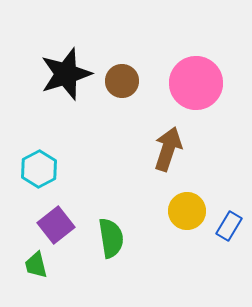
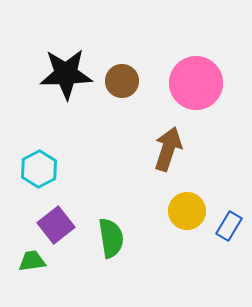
black star: rotated 16 degrees clockwise
green trapezoid: moved 4 px left, 4 px up; rotated 96 degrees clockwise
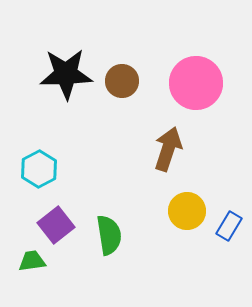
green semicircle: moved 2 px left, 3 px up
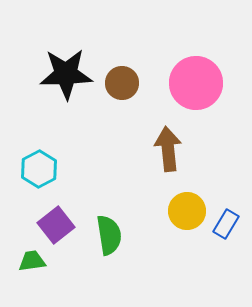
brown circle: moved 2 px down
brown arrow: rotated 24 degrees counterclockwise
blue rectangle: moved 3 px left, 2 px up
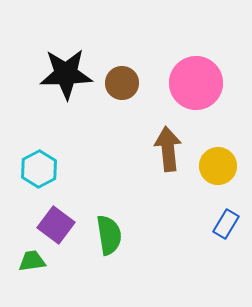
yellow circle: moved 31 px right, 45 px up
purple square: rotated 15 degrees counterclockwise
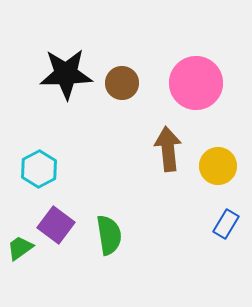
green trapezoid: moved 12 px left, 13 px up; rotated 28 degrees counterclockwise
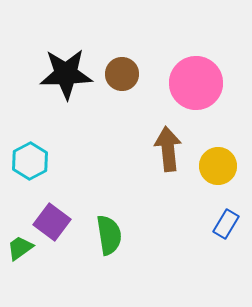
brown circle: moved 9 px up
cyan hexagon: moved 9 px left, 8 px up
purple square: moved 4 px left, 3 px up
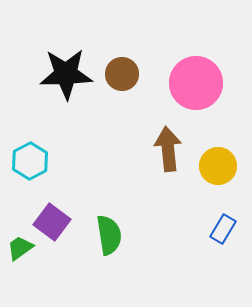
blue rectangle: moved 3 px left, 5 px down
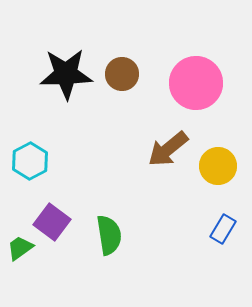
brown arrow: rotated 123 degrees counterclockwise
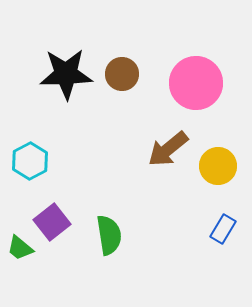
purple square: rotated 15 degrees clockwise
green trapezoid: rotated 104 degrees counterclockwise
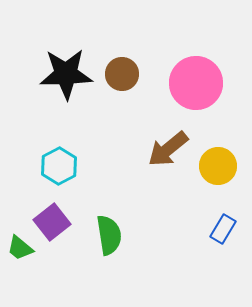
cyan hexagon: moved 29 px right, 5 px down
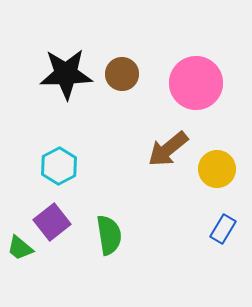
yellow circle: moved 1 px left, 3 px down
